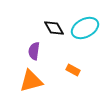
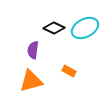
black diamond: rotated 35 degrees counterclockwise
purple semicircle: moved 1 px left, 1 px up
orange rectangle: moved 4 px left, 1 px down
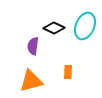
cyan ellipse: moved 2 px up; rotated 40 degrees counterclockwise
purple semicircle: moved 4 px up
orange rectangle: moved 1 px left, 1 px down; rotated 64 degrees clockwise
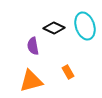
cyan ellipse: rotated 40 degrees counterclockwise
purple semicircle: rotated 18 degrees counterclockwise
orange rectangle: rotated 32 degrees counterclockwise
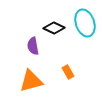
cyan ellipse: moved 3 px up
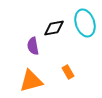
black diamond: rotated 35 degrees counterclockwise
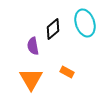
black diamond: moved 1 px left, 1 px down; rotated 30 degrees counterclockwise
orange rectangle: moved 1 px left; rotated 32 degrees counterclockwise
orange triangle: moved 2 px up; rotated 45 degrees counterclockwise
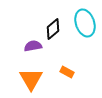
purple semicircle: rotated 90 degrees clockwise
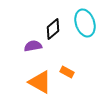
orange triangle: moved 9 px right, 3 px down; rotated 30 degrees counterclockwise
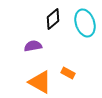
black diamond: moved 10 px up
orange rectangle: moved 1 px right, 1 px down
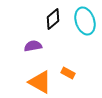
cyan ellipse: moved 2 px up
